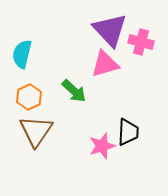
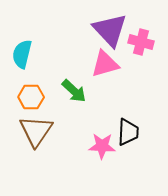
orange hexagon: moved 2 px right; rotated 25 degrees clockwise
pink star: rotated 20 degrees clockwise
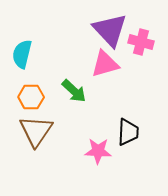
pink star: moved 4 px left, 5 px down
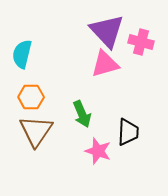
purple triangle: moved 3 px left, 1 px down
green arrow: moved 8 px right, 23 px down; rotated 24 degrees clockwise
pink star: rotated 16 degrees clockwise
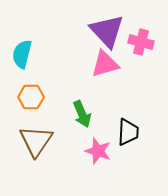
brown triangle: moved 10 px down
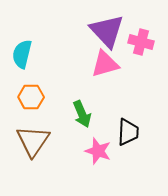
brown triangle: moved 3 px left
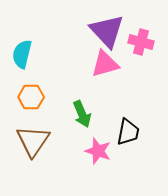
black trapezoid: rotated 8 degrees clockwise
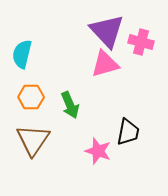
green arrow: moved 12 px left, 9 px up
brown triangle: moved 1 px up
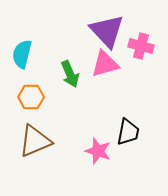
pink cross: moved 4 px down
green arrow: moved 31 px up
brown triangle: moved 2 px right, 1 px down; rotated 33 degrees clockwise
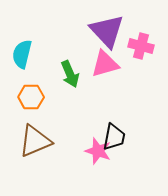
black trapezoid: moved 14 px left, 5 px down
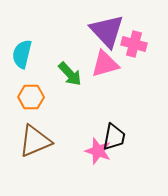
pink cross: moved 7 px left, 2 px up
green arrow: rotated 20 degrees counterclockwise
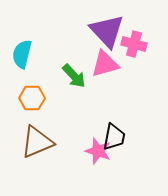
green arrow: moved 4 px right, 2 px down
orange hexagon: moved 1 px right, 1 px down
brown triangle: moved 2 px right, 1 px down
